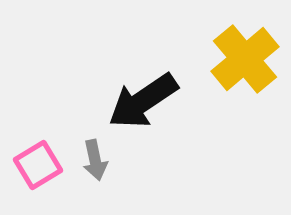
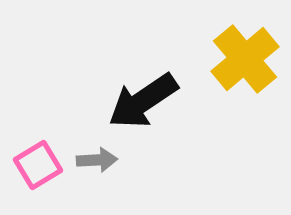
gray arrow: moved 2 px right; rotated 81 degrees counterclockwise
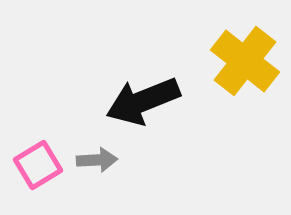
yellow cross: moved 2 px down; rotated 12 degrees counterclockwise
black arrow: rotated 12 degrees clockwise
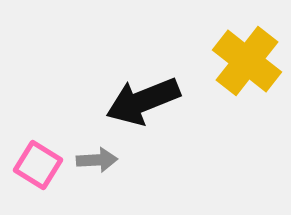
yellow cross: moved 2 px right
pink square: rotated 27 degrees counterclockwise
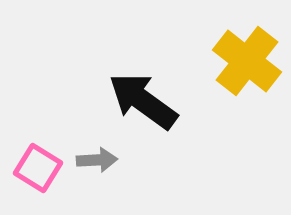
black arrow: rotated 58 degrees clockwise
pink square: moved 3 px down
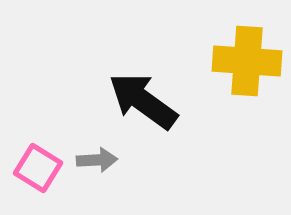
yellow cross: rotated 34 degrees counterclockwise
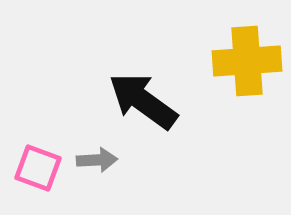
yellow cross: rotated 8 degrees counterclockwise
pink square: rotated 12 degrees counterclockwise
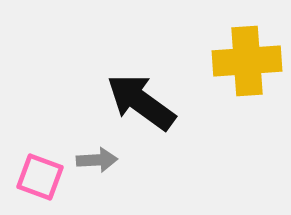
black arrow: moved 2 px left, 1 px down
pink square: moved 2 px right, 9 px down
